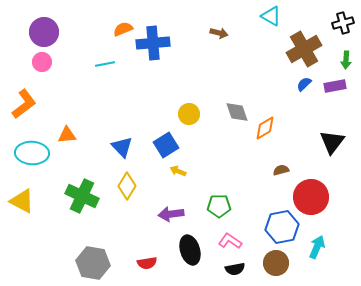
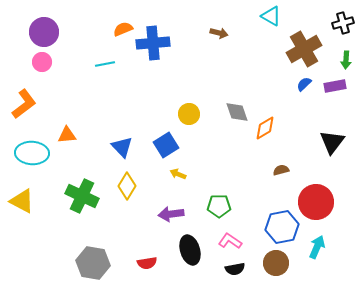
yellow arrow: moved 3 px down
red circle: moved 5 px right, 5 px down
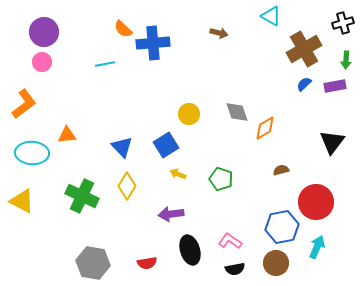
orange semicircle: rotated 114 degrees counterclockwise
green pentagon: moved 2 px right, 27 px up; rotated 20 degrees clockwise
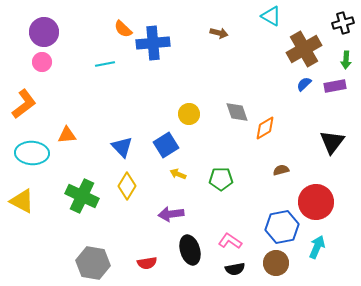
green pentagon: rotated 20 degrees counterclockwise
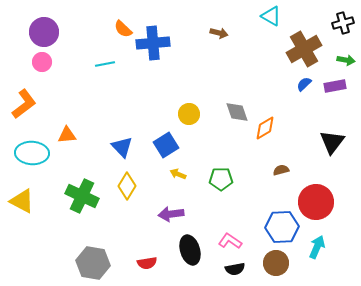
green arrow: rotated 84 degrees counterclockwise
blue hexagon: rotated 8 degrees clockwise
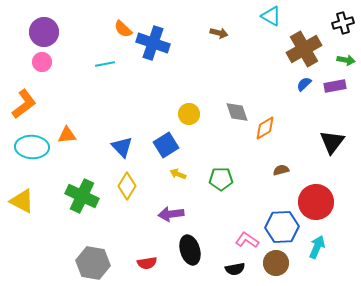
blue cross: rotated 24 degrees clockwise
cyan ellipse: moved 6 px up
pink L-shape: moved 17 px right, 1 px up
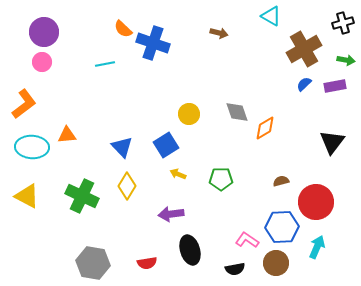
brown semicircle: moved 11 px down
yellow triangle: moved 5 px right, 5 px up
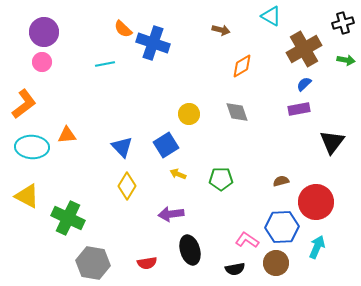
brown arrow: moved 2 px right, 3 px up
purple rectangle: moved 36 px left, 23 px down
orange diamond: moved 23 px left, 62 px up
green cross: moved 14 px left, 22 px down
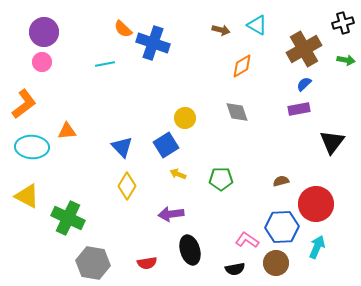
cyan triangle: moved 14 px left, 9 px down
yellow circle: moved 4 px left, 4 px down
orange triangle: moved 4 px up
red circle: moved 2 px down
